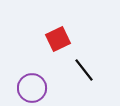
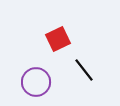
purple circle: moved 4 px right, 6 px up
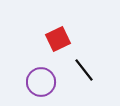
purple circle: moved 5 px right
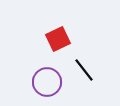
purple circle: moved 6 px right
